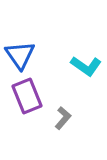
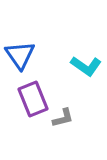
purple rectangle: moved 6 px right, 3 px down
gray L-shape: rotated 35 degrees clockwise
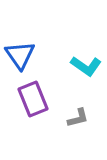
gray L-shape: moved 15 px right
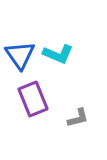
cyan L-shape: moved 28 px left, 12 px up; rotated 12 degrees counterclockwise
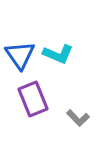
gray L-shape: rotated 60 degrees clockwise
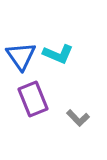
blue triangle: moved 1 px right, 1 px down
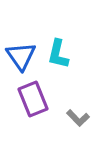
cyan L-shape: rotated 80 degrees clockwise
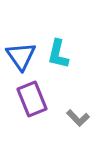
purple rectangle: moved 1 px left
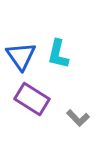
purple rectangle: rotated 36 degrees counterclockwise
